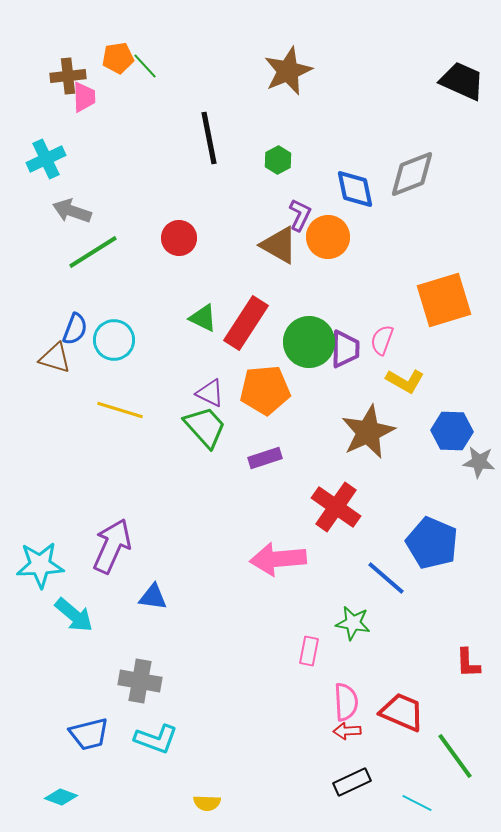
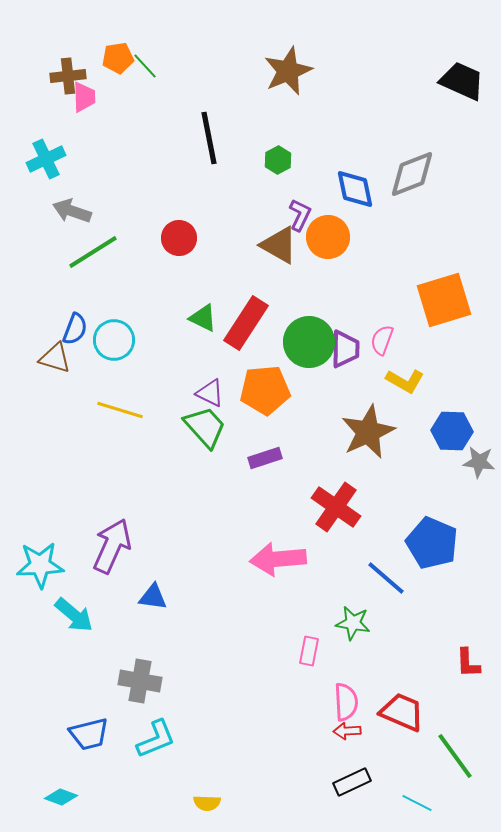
cyan L-shape at (156, 739): rotated 42 degrees counterclockwise
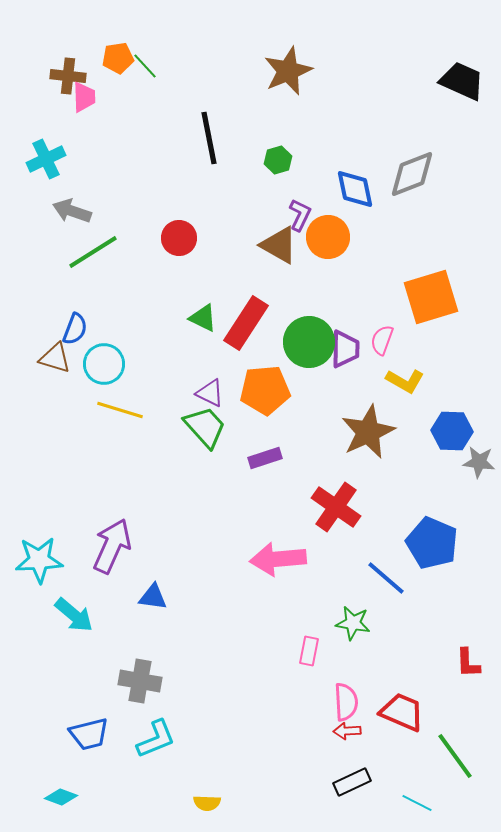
brown cross at (68, 76): rotated 12 degrees clockwise
green hexagon at (278, 160): rotated 12 degrees clockwise
orange square at (444, 300): moved 13 px left, 3 px up
cyan circle at (114, 340): moved 10 px left, 24 px down
cyan star at (40, 565): moved 1 px left, 5 px up
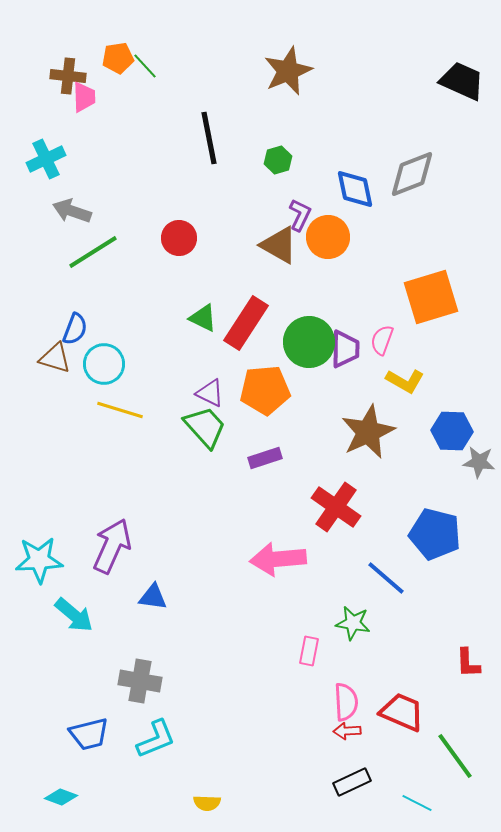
blue pentagon at (432, 543): moved 3 px right, 9 px up; rotated 9 degrees counterclockwise
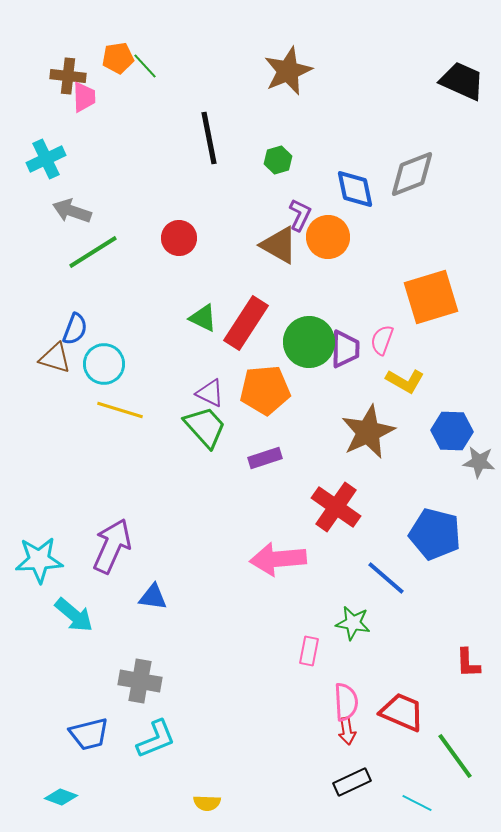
red arrow at (347, 731): rotated 96 degrees counterclockwise
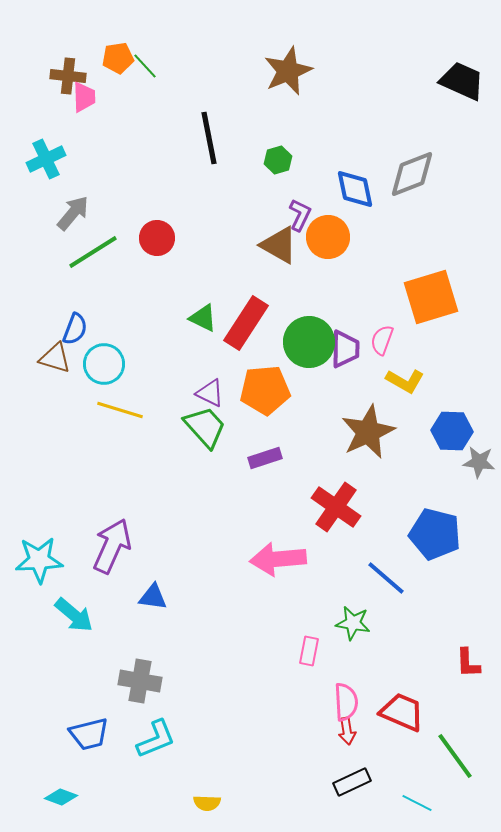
gray arrow at (72, 211): moved 1 px right, 2 px down; rotated 111 degrees clockwise
red circle at (179, 238): moved 22 px left
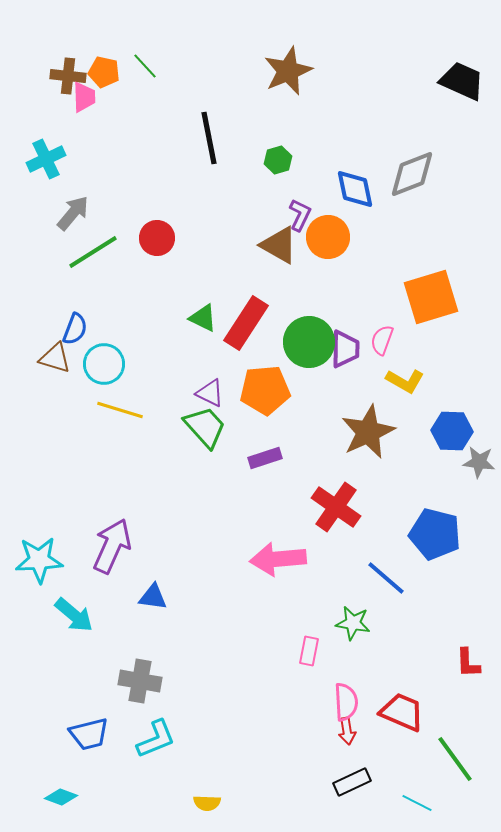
orange pentagon at (118, 58): moved 14 px left, 14 px down; rotated 20 degrees clockwise
green line at (455, 756): moved 3 px down
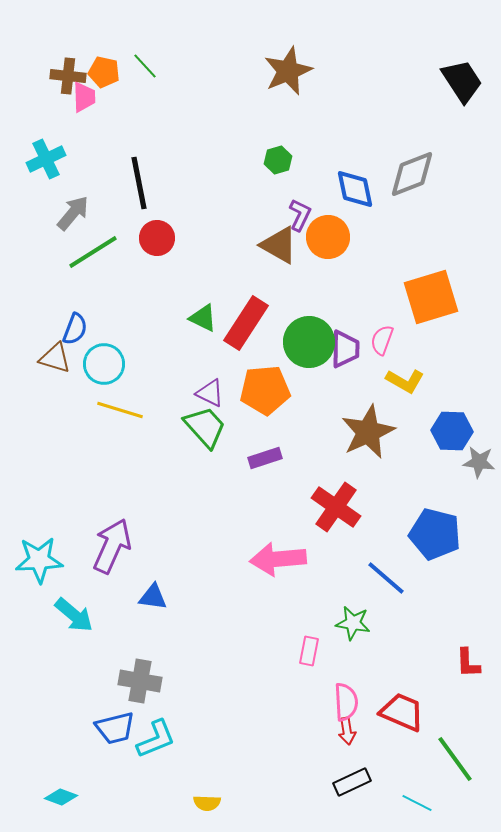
black trapezoid at (462, 81): rotated 33 degrees clockwise
black line at (209, 138): moved 70 px left, 45 px down
blue trapezoid at (89, 734): moved 26 px right, 6 px up
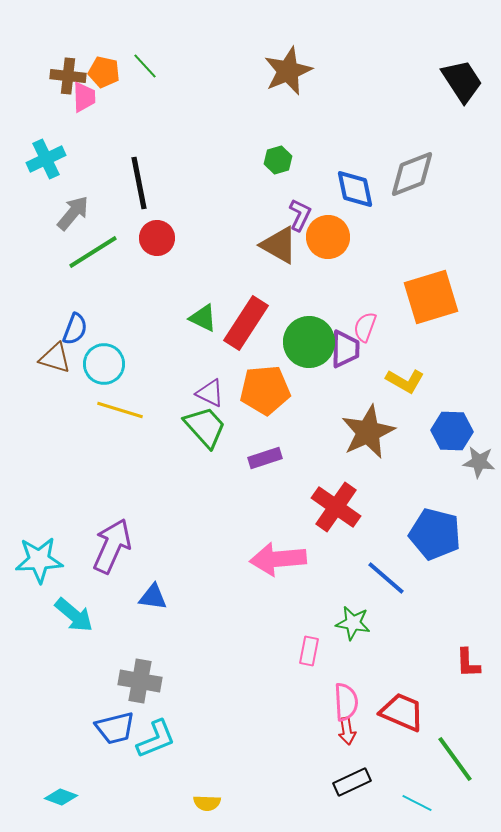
pink semicircle at (382, 340): moved 17 px left, 13 px up
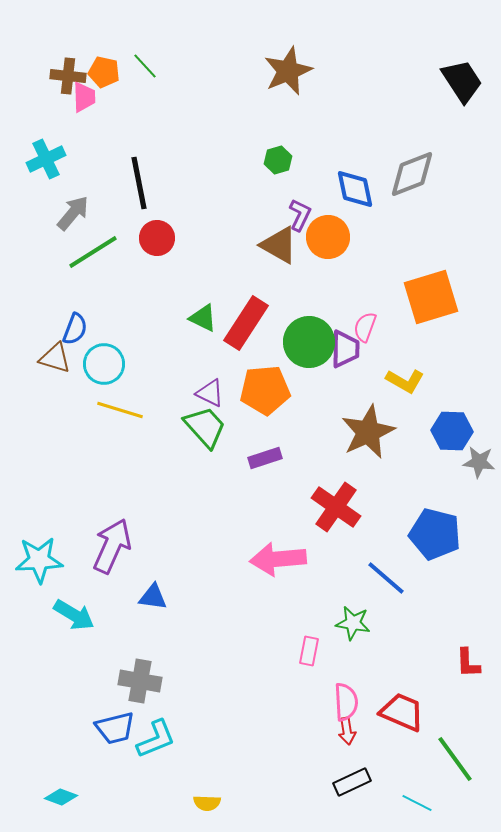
cyan arrow at (74, 615): rotated 9 degrees counterclockwise
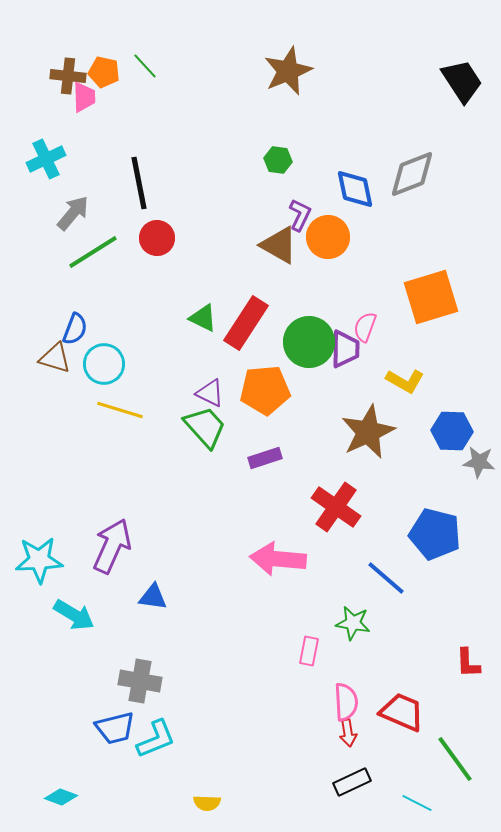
green hexagon at (278, 160): rotated 24 degrees clockwise
pink arrow at (278, 559): rotated 10 degrees clockwise
red arrow at (347, 731): moved 1 px right, 2 px down
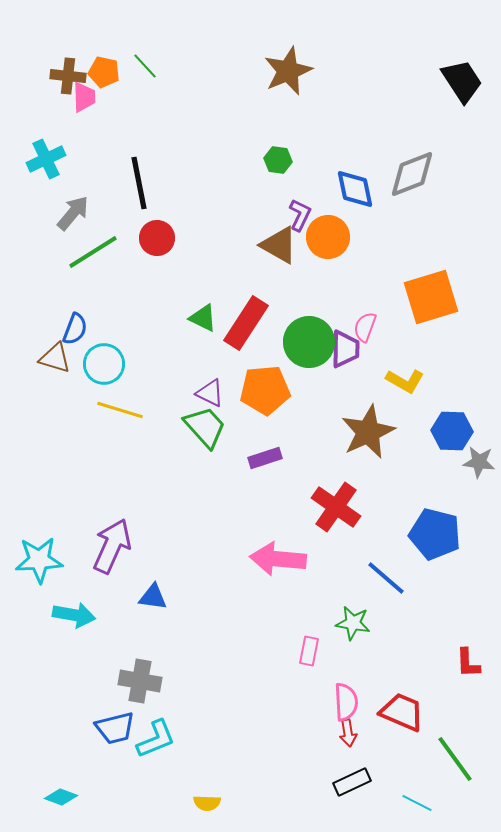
cyan arrow at (74, 615): rotated 21 degrees counterclockwise
